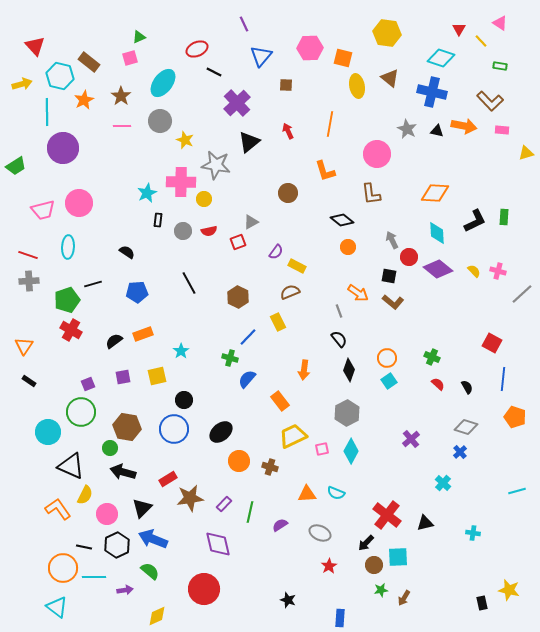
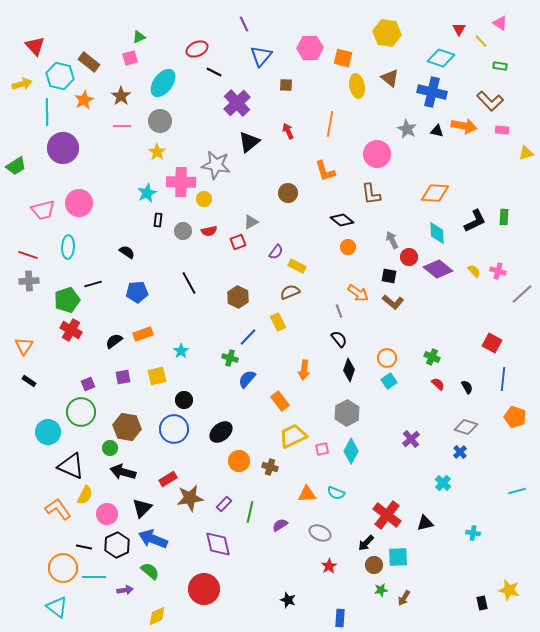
yellow star at (185, 140): moved 28 px left, 12 px down; rotated 12 degrees clockwise
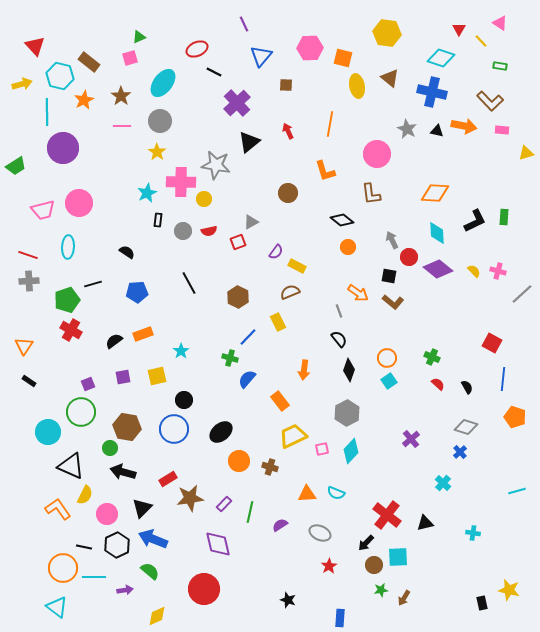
cyan diamond at (351, 451): rotated 15 degrees clockwise
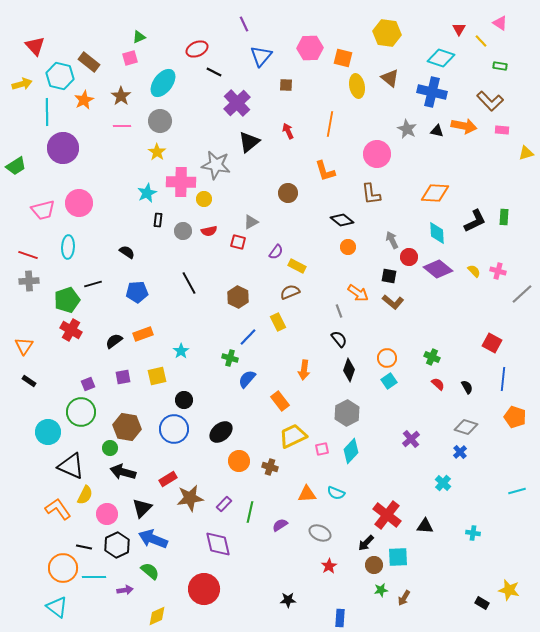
red square at (238, 242): rotated 35 degrees clockwise
black triangle at (425, 523): moved 3 px down; rotated 18 degrees clockwise
black star at (288, 600): rotated 21 degrees counterclockwise
black rectangle at (482, 603): rotated 48 degrees counterclockwise
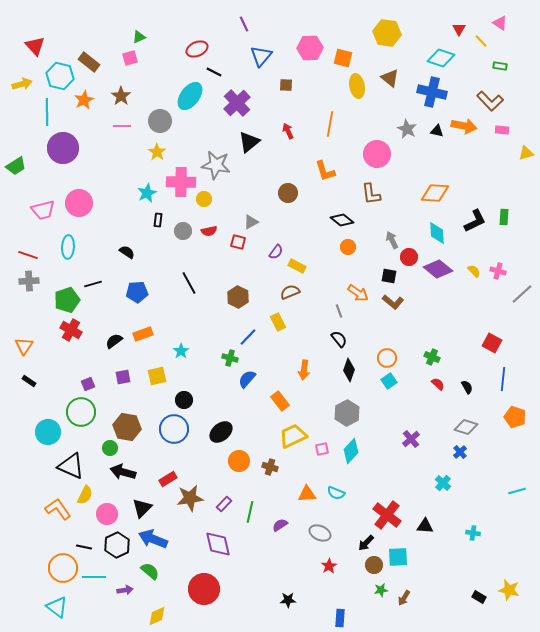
cyan ellipse at (163, 83): moved 27 px right, 13 px down
black rectangle at (482, 603): moved 3 px left, 6 px up
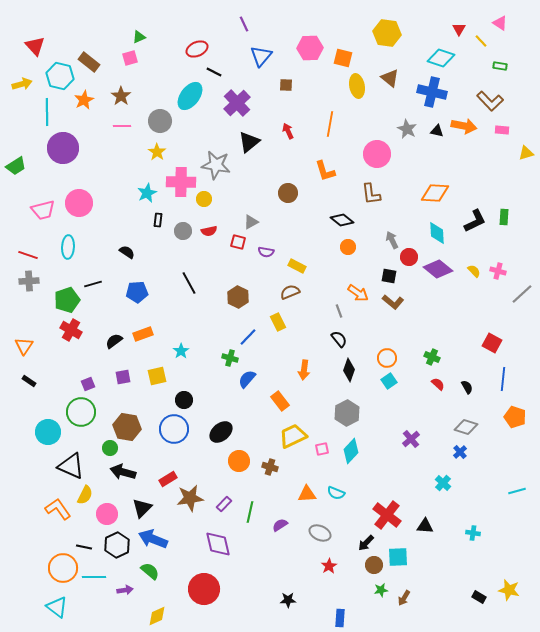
purple semicircle at (276, 252): moved 10 px left; rotated 63 degrees clockwise
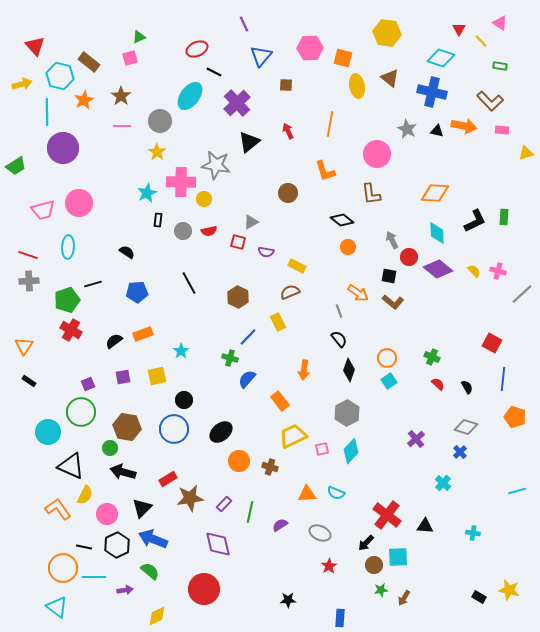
purple cross at (411, 439): moved 5 px right
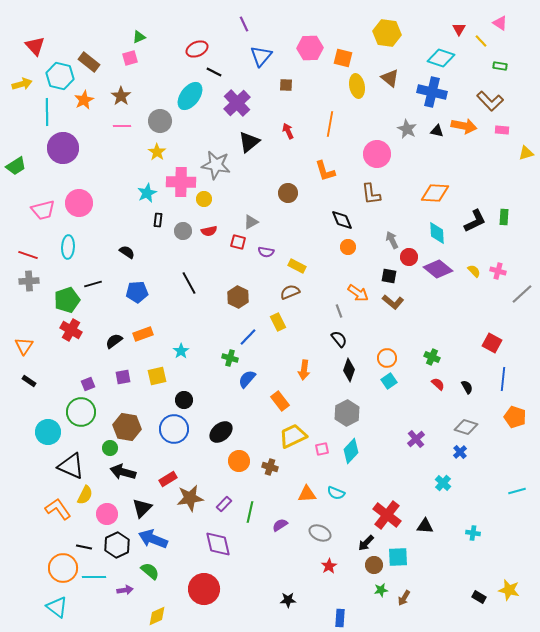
black diamond at (342, 220): rotated 30 degrees clockwise
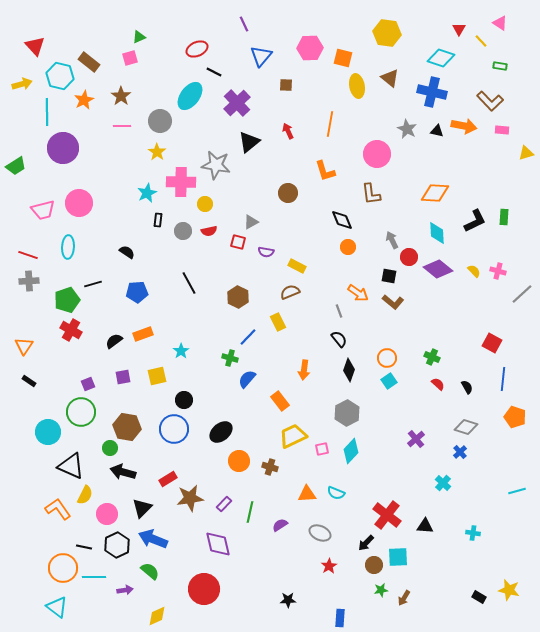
yellow circle at (204, 199): moved 1 px right, 5 px down
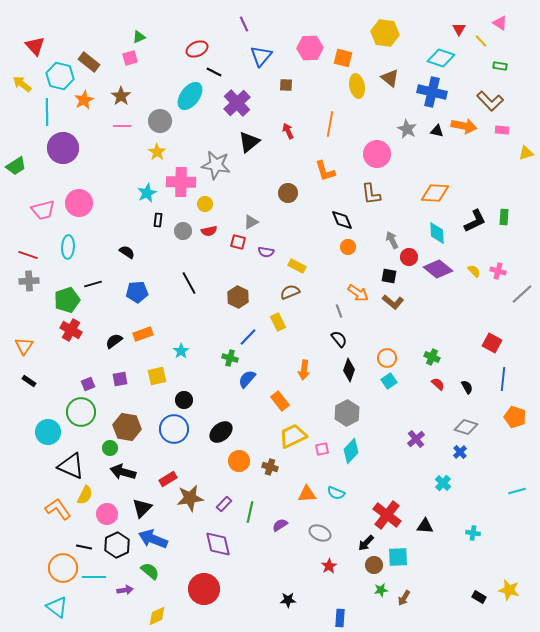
yellow hexagon at (387, 33): moved 2 px left
yellow arrow at (22, 84): rotated 126 degrees counterclockwise
purple square at (123, 377): moved 3 px left, 2 px down
